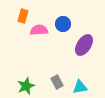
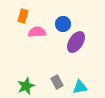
pink semicircle: moved 2 px left, 2 px down
purple ellipse: moved 8 px left, 3 px up
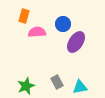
orange rectangle: moved 1 px right
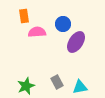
orange rectangle: rotated 24 degrees counterclockwise
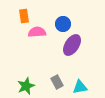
purple ellipse: moved 4 px left, 3 px down
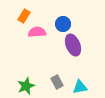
orange rectangle: rotated 40 degrees clockwise
purple ellipse: moved 1 px right; rotated 55 degrees counterclockwise
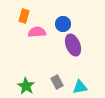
orange rectangle: rotated 16 degrees counterclockwise
green star: rotated 18 degrees counterclockwise
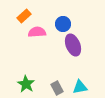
orange rectangle: rotated 32 degrees clockwise
gray rectangle: moved 6 px down
green star: moved 2 px up
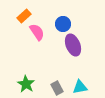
pink semicircle: rotated 60 degrees clockwise
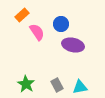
orange rectangle: moved 2 px left, 1 px up
blue circle: moved 2 px left
purple ellipse: rotated 55 degrees counterclockwise
gray rectangle: moved 3 px up
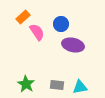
orange rectangle: moved 1 px right, 2 px down
gray rectangle: rotated 56 degrees counterclockwise
